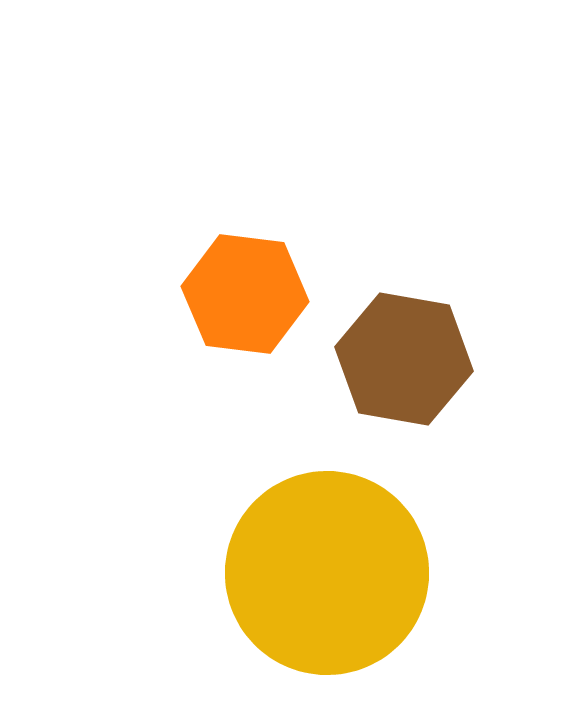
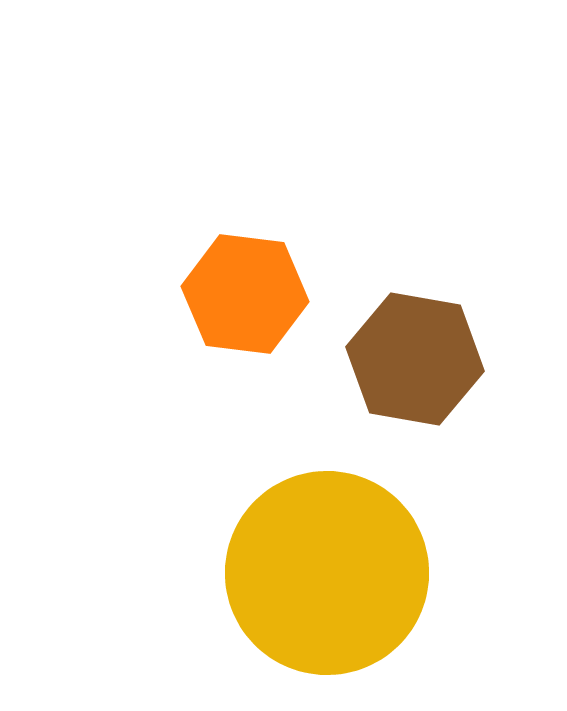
brown hexagon: moved 11 px right
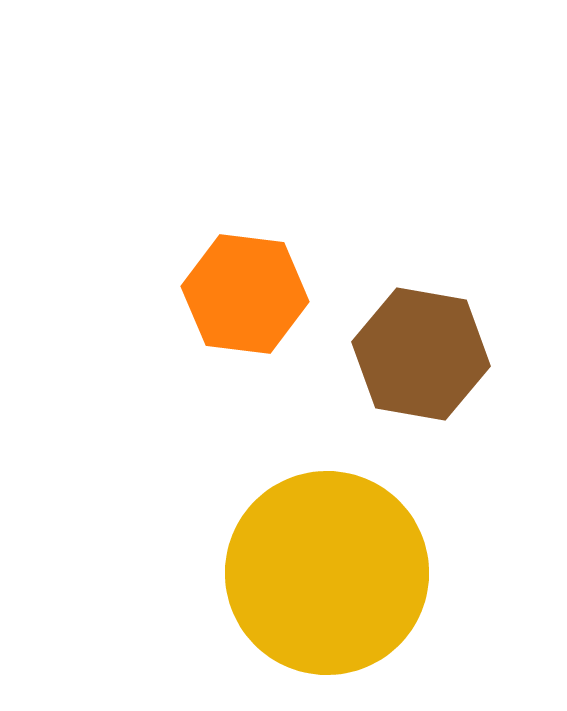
brown hexagon: moved 6 px right, 5 px up
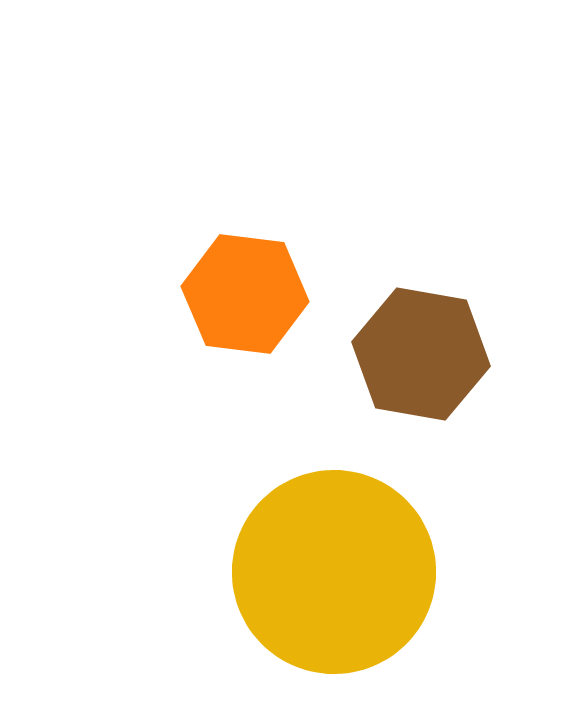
yellow circle: moved 7 px right, 1 px up
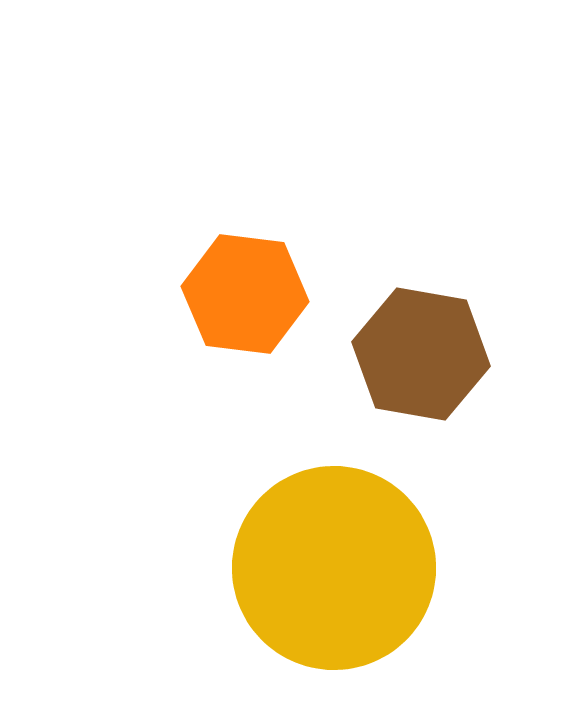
yellow circle: moved 4 px up
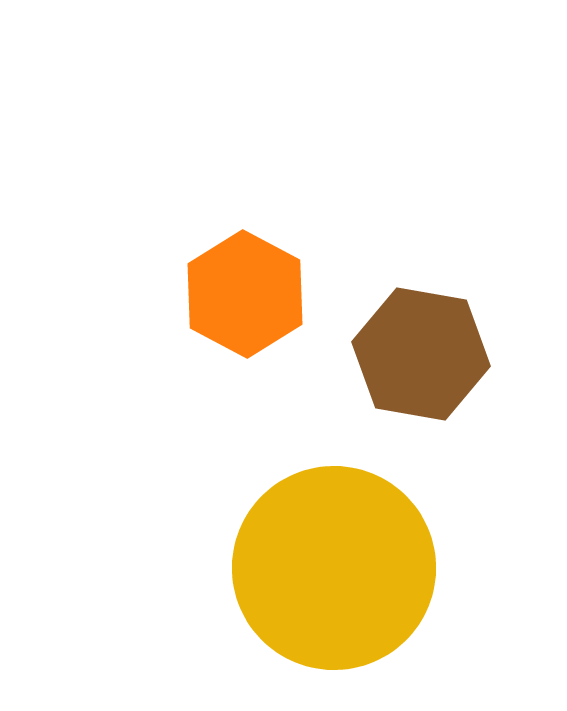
orange hexagon: rotated 21 degrees clockwise
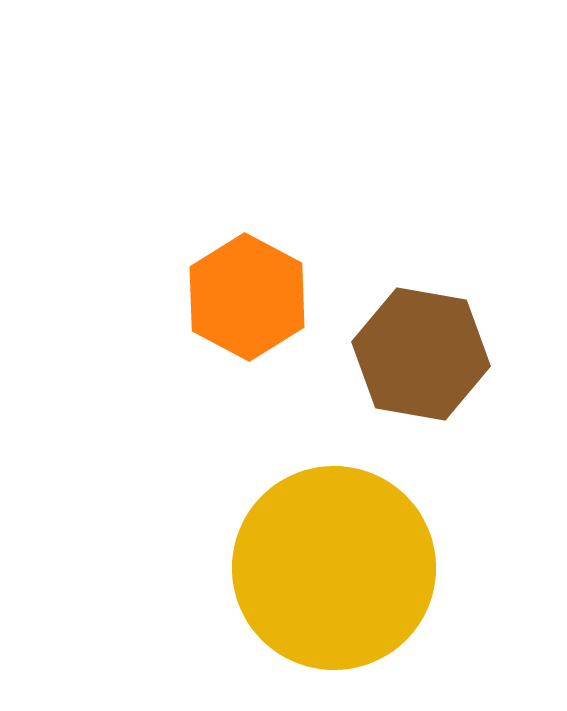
orange hexagon: moved 2 px right, 3 px down
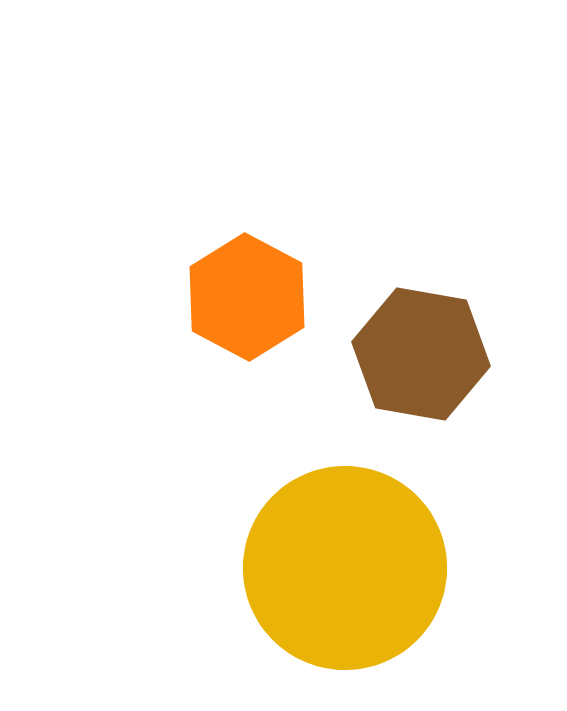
yellow circle: moved 11 px right
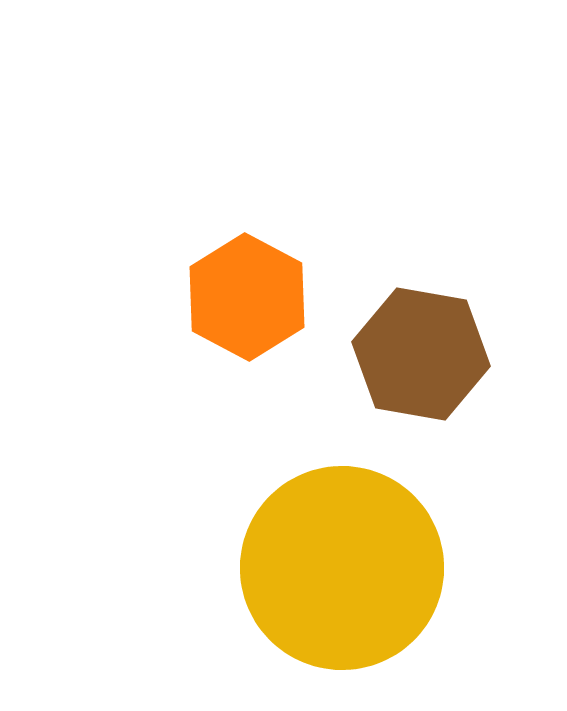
yellow circle: moved 3 px left
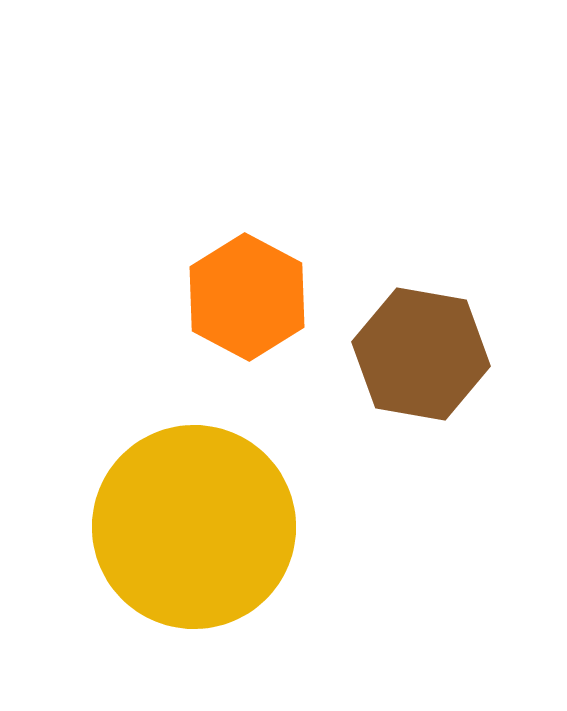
yellow circle: moved 148 px left, 41 px up
